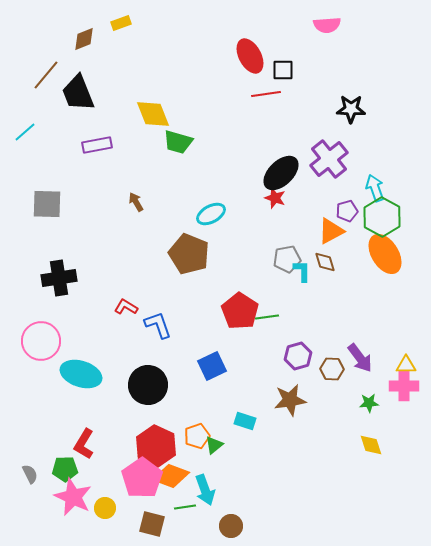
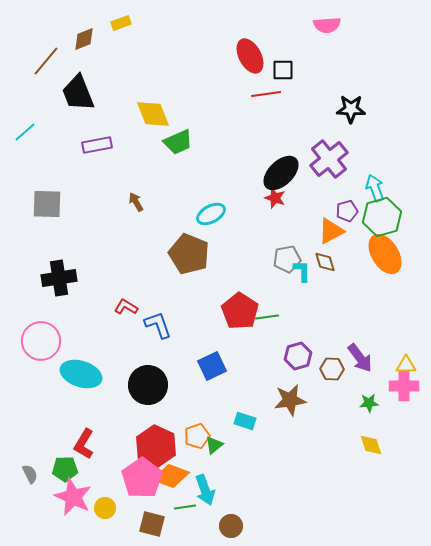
brown line at (46, 75): moved 14 px up
green trapezoid at (178, 142): rotated 40 degrees counterclockwise
green hexagon at (382, 217): rotated 15 degrees clockwise
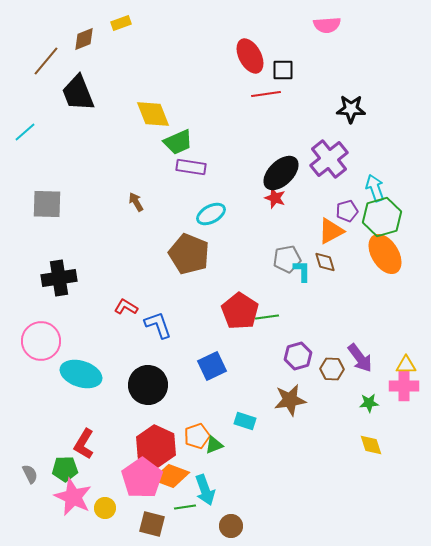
purple rectangle at (97, 145): moved 94 px right, 22 px down; rotated 20 degrees clockwise
green triangle at (214, 445): rotated 18 degrees clockwise
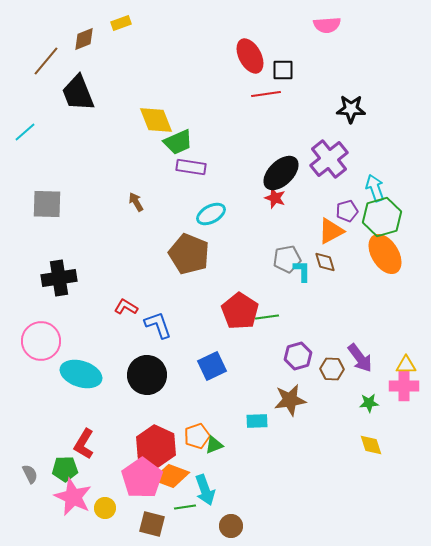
yellow diamond at (153, 114): moved 3 px right, 6 px down
black circle at (148, 385): moved 1 px left, 10 px up
cyan rectangle at (245, 421): moved 12 px right; rotated 20 degrees counterclockwise
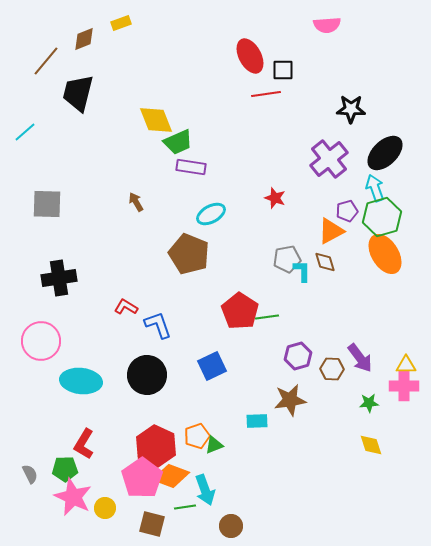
black trapezoid at (78, 93): rotated 36 degrees clockwise
black ellipse at (281, 173): moved 104 px right, 20 px up
cyan ellipse at (81, 374): moved 7 px down; rotated 12 degrees counterclockwise
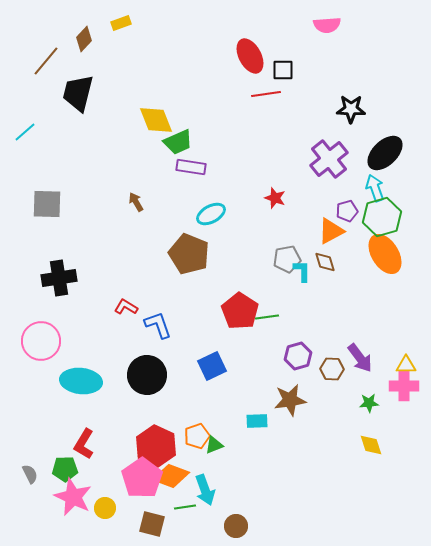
brown diamond at (84, 39): rotated 25 degrees counterclockwise
brown circle at (231, 526): moved 5 px right
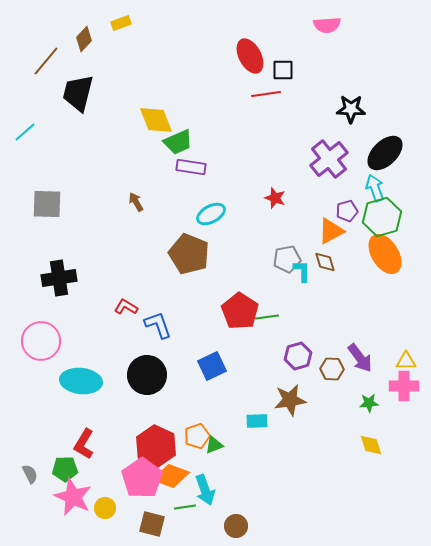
yellow triangle at (406, 365): moved 4 px up
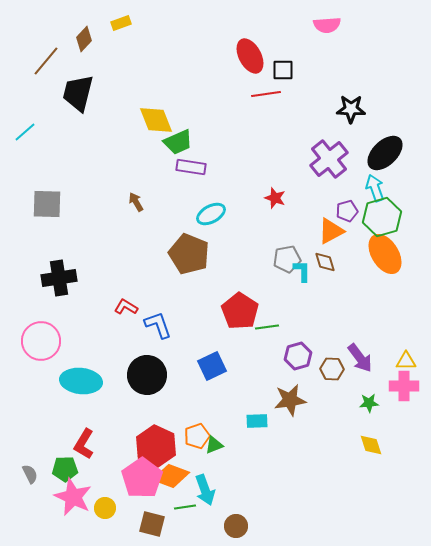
green line at (267, 317): moved 10 px down
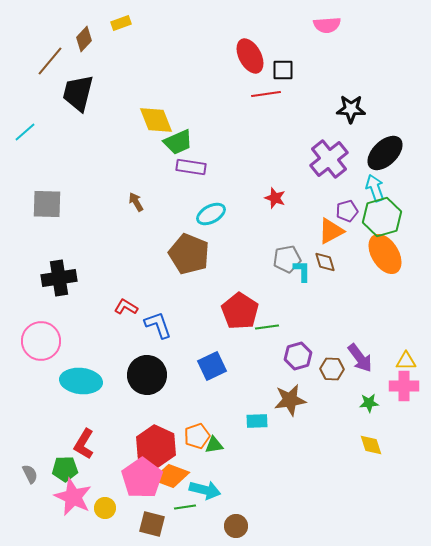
brown line at (46, 61): moved 4 px right
green triangle at (214, 445): rotated 12 degrees clockwise
cyan arrow at (205, 490): rotated 56 degrees counterclockwise
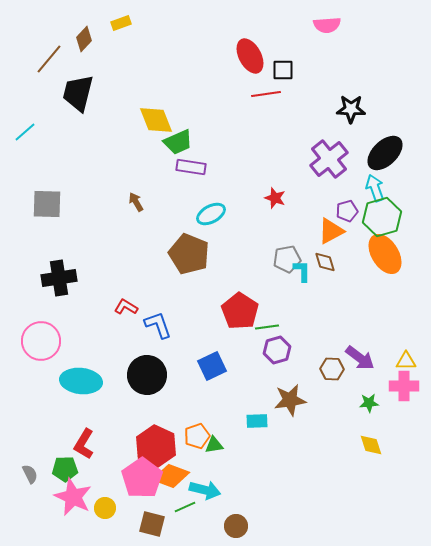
brown line at (50, 61): moved 1 px left, 2 px up
purple hexagon at (298, 356): moved 21 px left, 6 px up
purple arrow at (360, 358): rotated 16 degrees counterclockwise
green line at (185, 507): rotated 15 degrees counterclockwise
